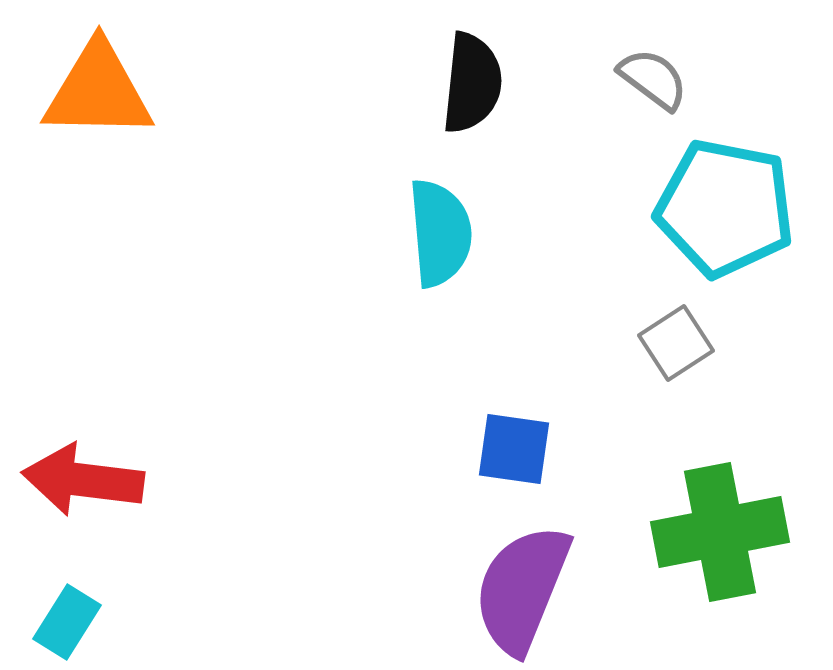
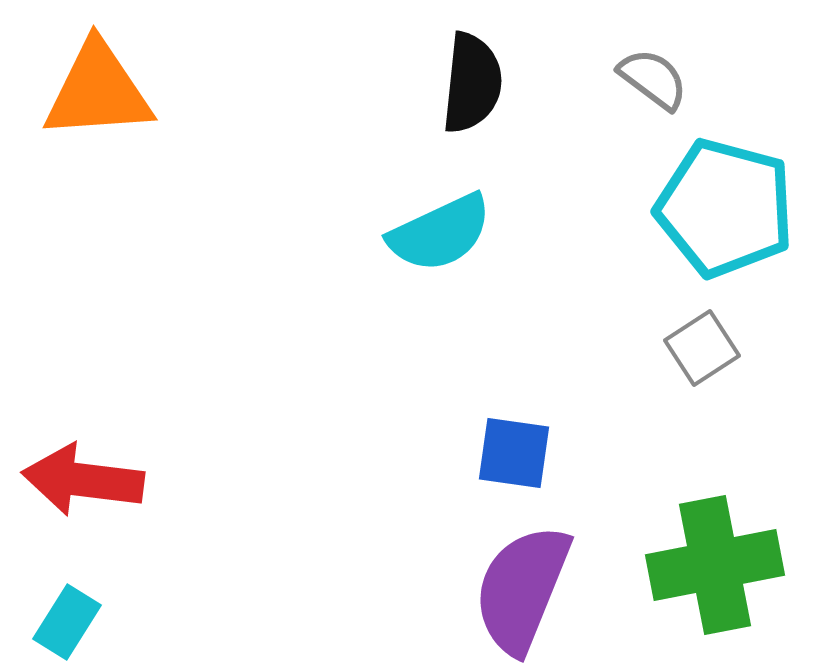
orange triangle: rotated 5 degrees counterclockwise
cyan pentagon: rotated 4 degrees clockwise
cyan semicircle: rotated 70 degrees clockwise
gray square: moved 26 px right, 5 px down
blue square: moved 4 px down
green cross: moved 5 px left, 33 px down
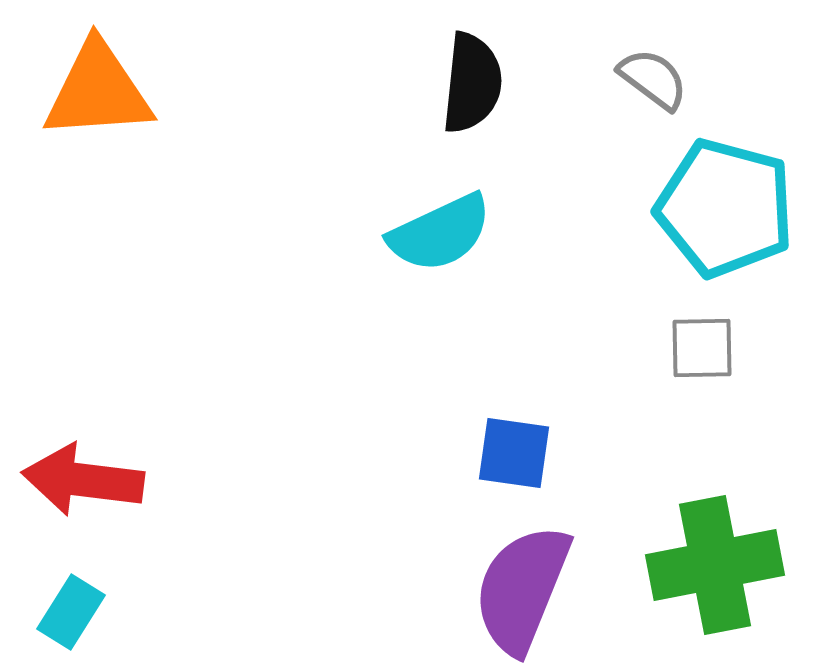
gray square: rotated 32 degrees clockwise
cyan rectangle: moved 4 px right, 10 px up
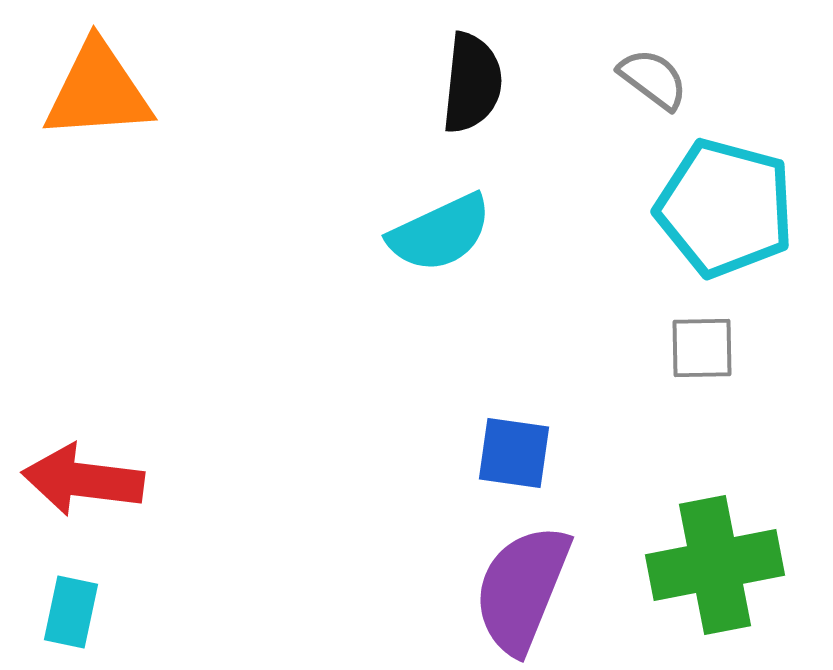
cyan rectangle: rotated 20 degrees counterclockwise
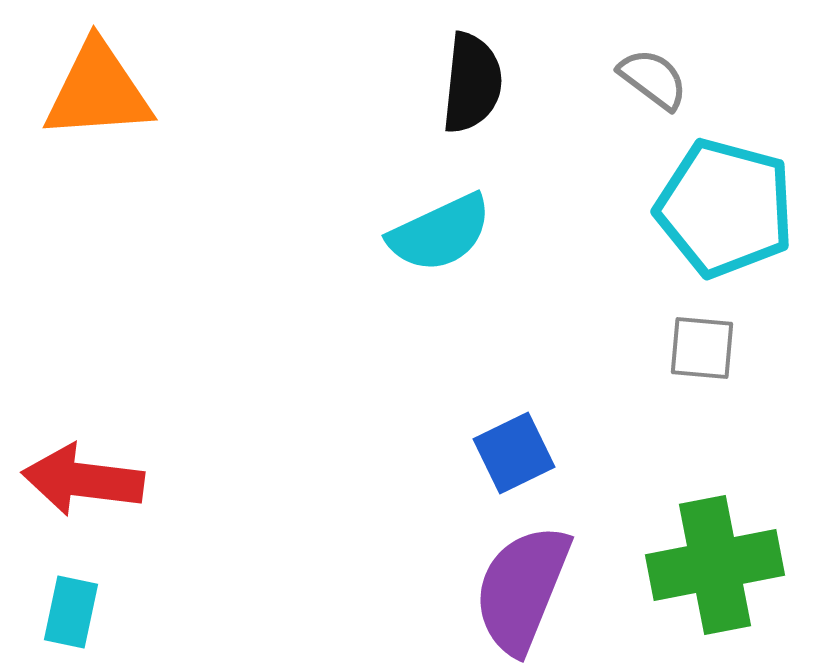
gray square: rotated 6 degrees clockwise
blue square: rotated 34 degrees counterclockwise
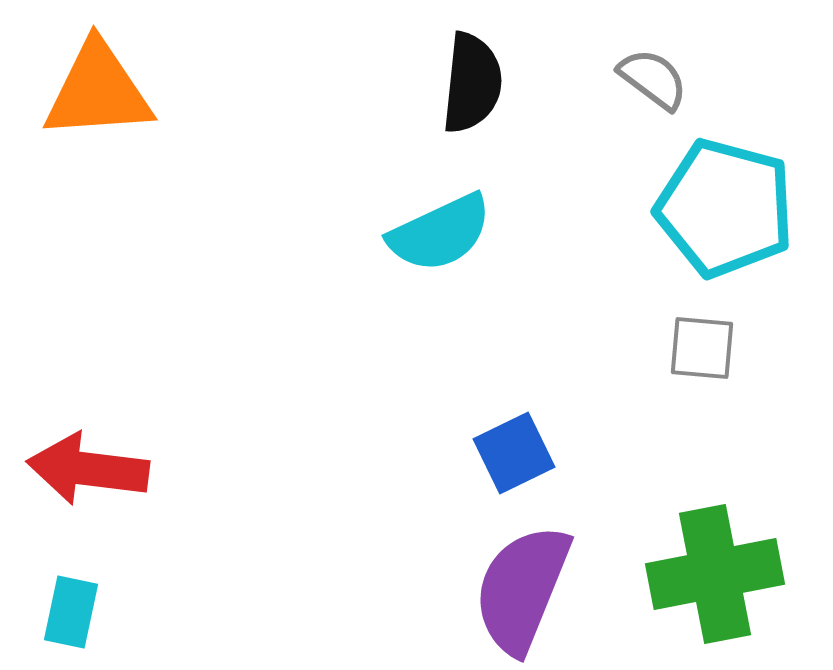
red arrow: moved 5 px right, 11 px up
green cross: moved 9 px down
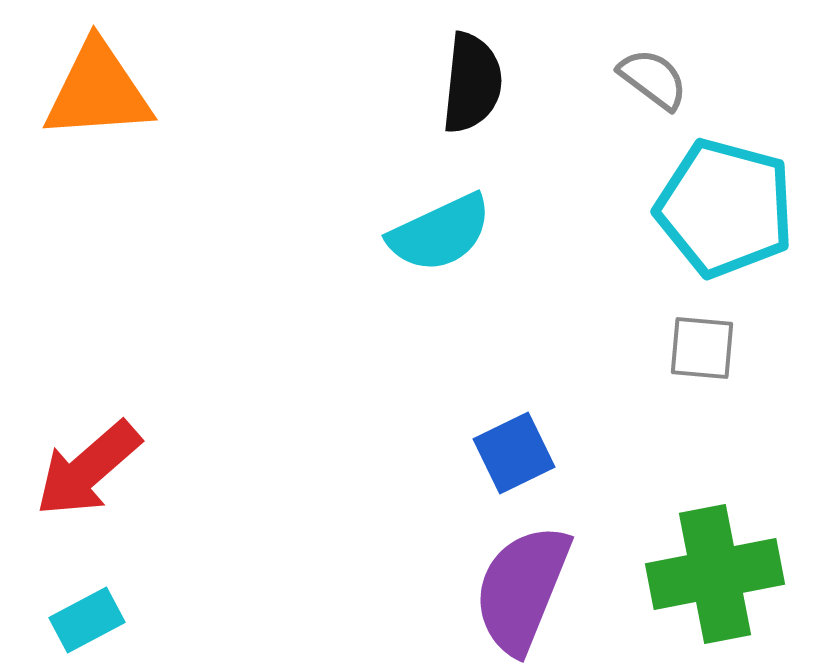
red arrow: rotated 48 degrees counterclockwise
cyan rectangle: moved 16 px right, 8 px down; rotated 50 degrees clockwise
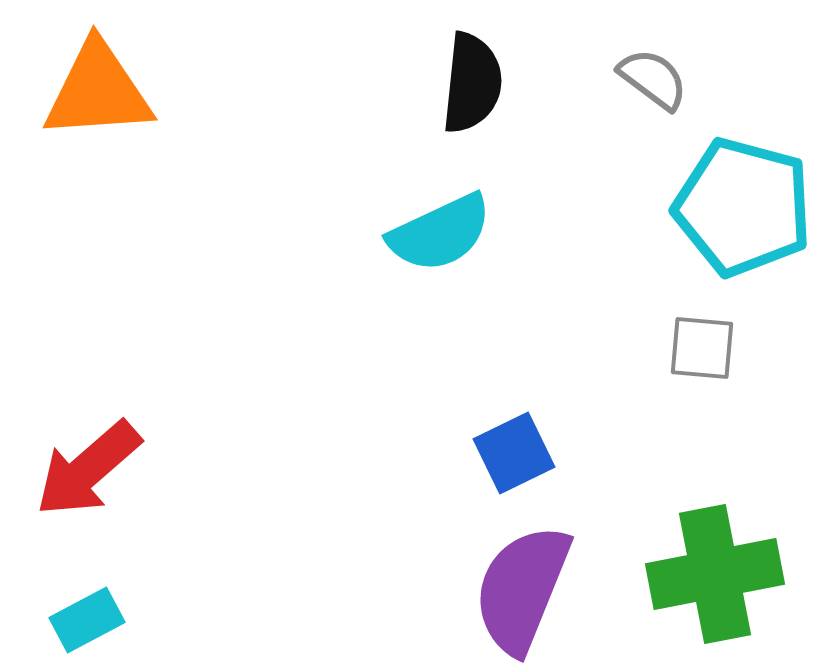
cyan pentagon: moved 18 px right, 1 px up
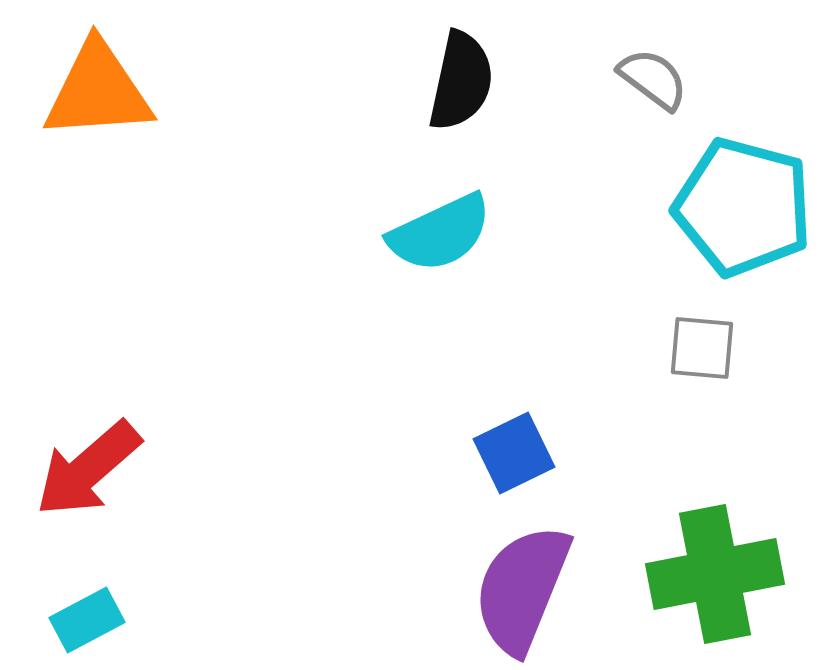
black semicircle: moved 11 px left, 2 px up; rotated 6 degrees clockwise
